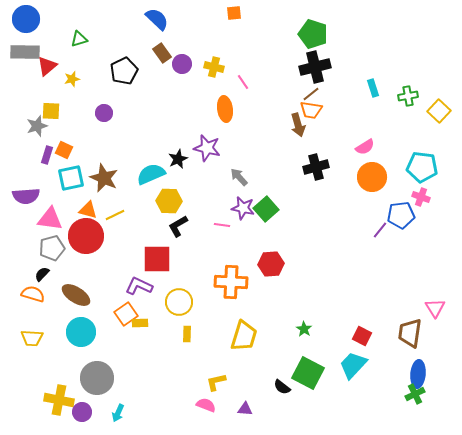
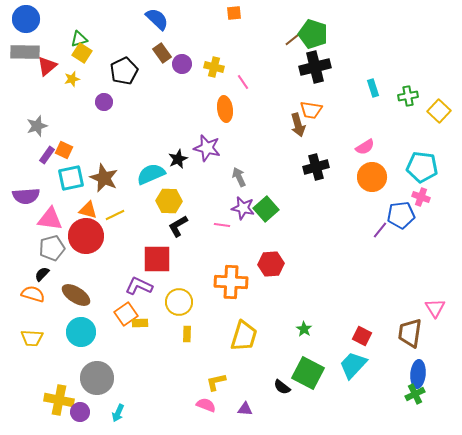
brown line at (311, 94): moved 18 px left, 55 px up
yellow square at (51, 111): moved 31 px right, 58 px up; rotated 30 degrees clockwise
purple circle at (104, 113): moved 11 px up
purple rectangle at (47, 155): rotated 18 degrees clockwise
gray arrow at (239, 177): rotated 18 degrees clockwise
purple circle at (82, 412): moved 2 px left
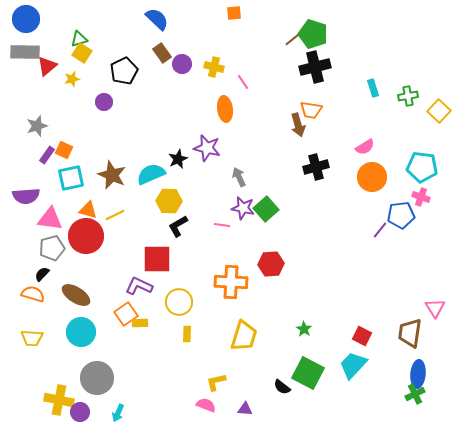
brown star at (104, 178): moved 8 px right, 3 px up
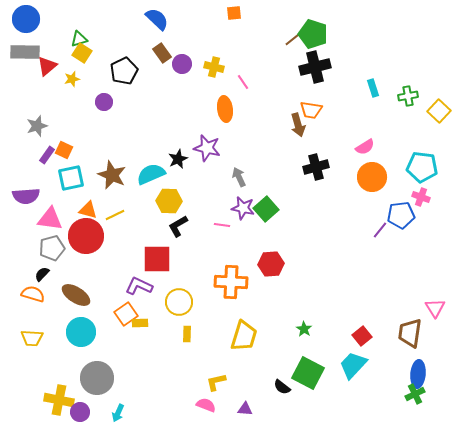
red square at (362, 336): rotated 24 degrees clockwise
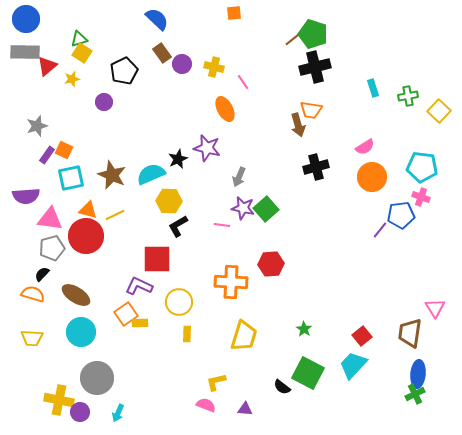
orange ellipse at (225, 109): rotated 20 degrees counterclockwise
gray arrow at (239, 177): rotated 132 degrees counterclockwise
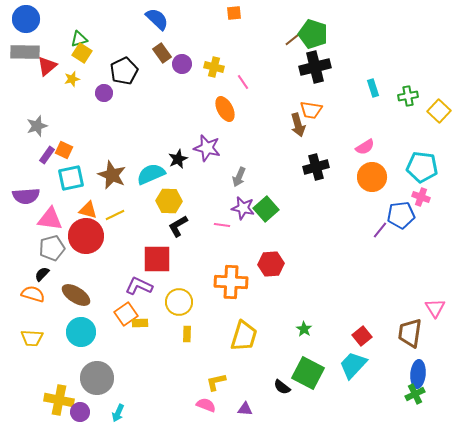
purple circle at (104, 102): moved 9 px up
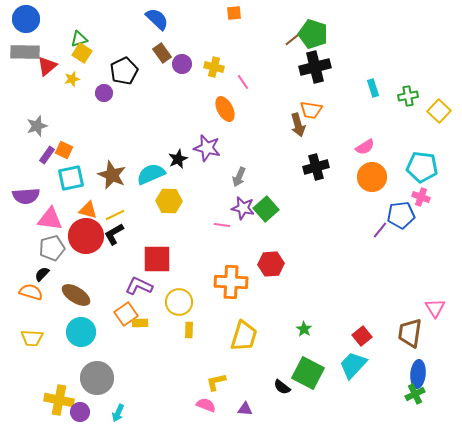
black L-shape at (178, 226): moved 64 px left, 8 px down
orange semicircle at (33, 294): moved 2 px left, 2 px up
yellow rectangle at (187, 334): moved 2 px right, 4 px up
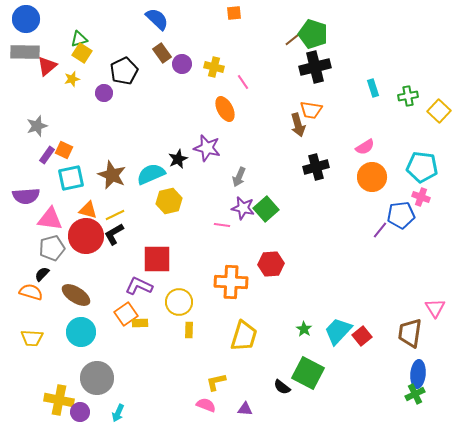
yellow hexagon at (169, 201): rotated 15 degrees counterclockwise
cyan trapezoid at (353, 365): moved 15 px left, 34 px up
